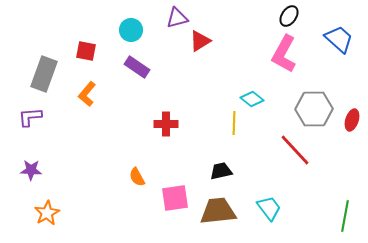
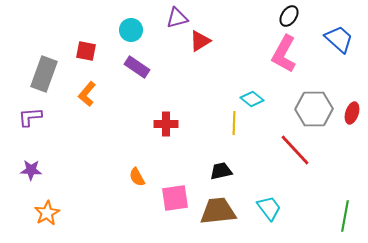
red ellipse: moved 7 px up
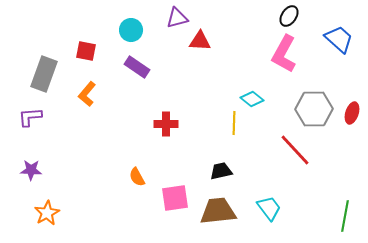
red triangle: rotated 35 degrees clockwise
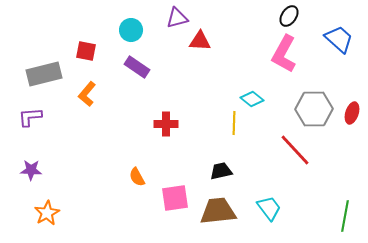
gray rectangle: rotated 56 degrees clockwise
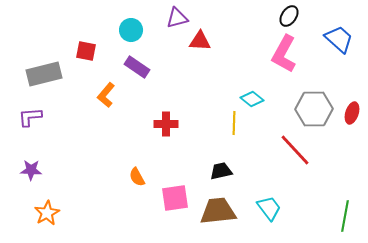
orange L-shape: moved 19 px right, 1 px down
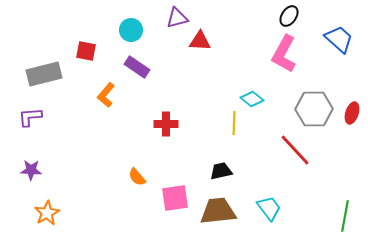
orange semicircle: rotated 12 degrees counterclockwise
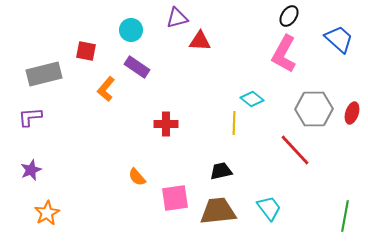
orange L-shape: moved 6 px up
purple star: rotated 25 degrees counterclockwise
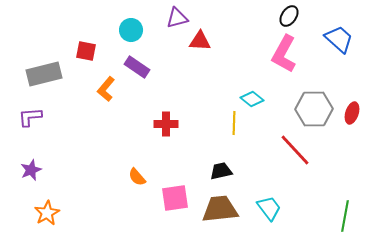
brown trapezoid: moved 2 px right, 2 px up
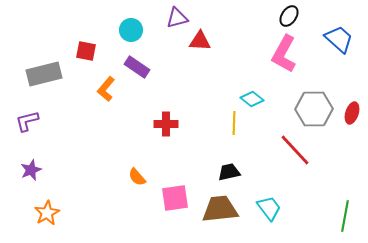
purple L-shape: moved 3 px left, 4 px down; rotated 10 degrees counterclockwise
black trapezoid: moved 8 px right, 1 px down
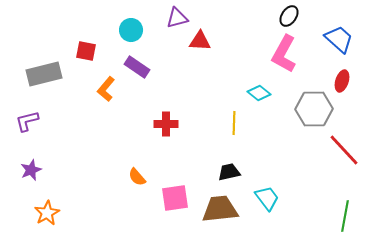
cyan diamond: moved 7 px right, 6 px up
red ellipse: moved 10 px left, 32 px up
red line: moved 49 px right
cyan trapezoid: moved 2 px left, 10 px up
